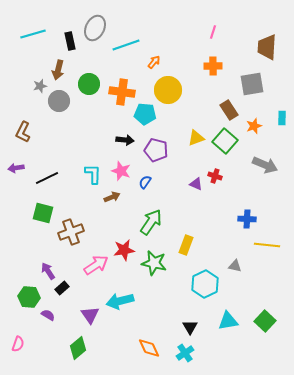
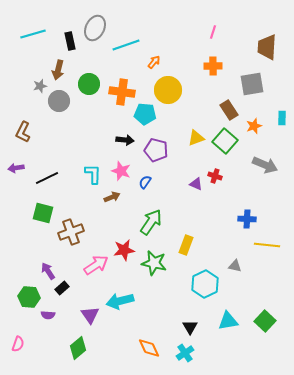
purple semicircle at (48, 315): rotated 152 degrees clockwise
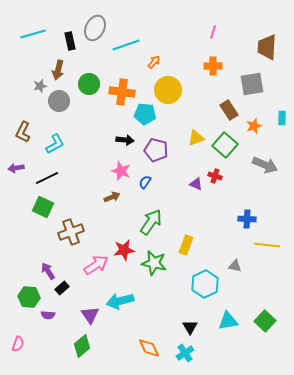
green square at (225, 141): moved 4 px down
cyan L-shape at (93, 174): moved 38 px left, 30 px up; rotated 60 degrees clockwise
green square at (43, 213): moved 6 px up; rotated 10 degrees clockwise
green diamond at (78, 348): moved 4 px right, 2 px up
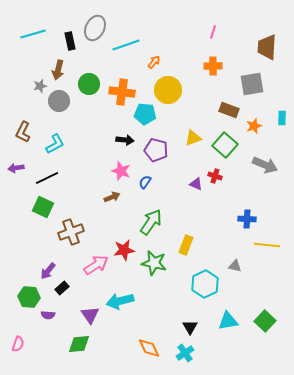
brown rectangle at (229, 110): rotated 36 degrees counterclockwise
yellow triangle at (196, 138): moved 3 px left
purple arrow at (48, 271): rotated 108 degrees counterclockwise
green diamond at (82, 346): moved 3 px left, 2 px up; rotated 35 degrees clockwise
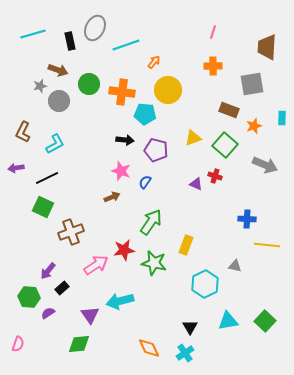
brown arrow at (58, 70): rotated 84 degrees counterclockwise
purple semicircle at (48, 315): moved 2 px up; rotated 144 degrees clockwise
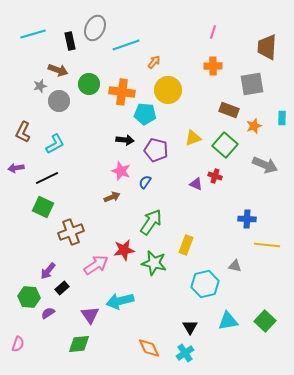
cyan hexagon at (205, 284): rotated 12 degrees clockwise
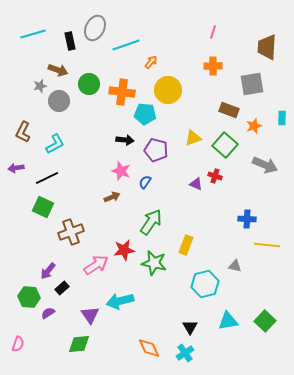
orange arrow at (154, 62): moved 3 px left
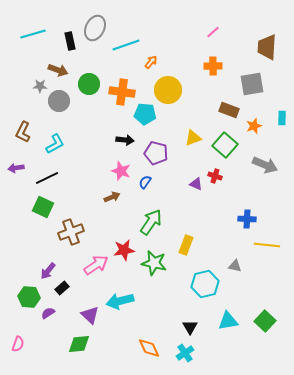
pink line at (213, 32): rotated 32 degrees clockwise
gray star at (40, 86): rotated 16 degrees clockwise
purple pentagon at (156, 150): moved 3 px down
purple triangle at (90, 315): rotated 12 degrees counterclockwise
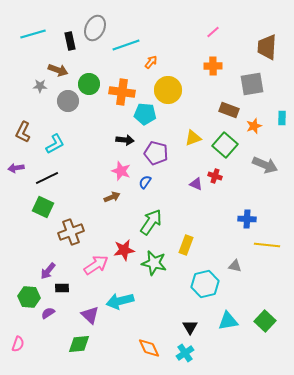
gray circle at (59, 101): moved 9 px right
black rectangle at (62, 288): rotated 40 degrees clockwise
